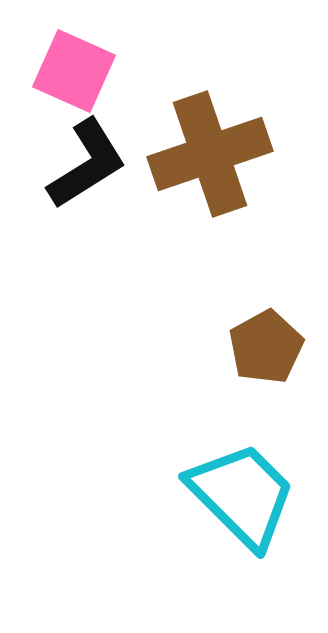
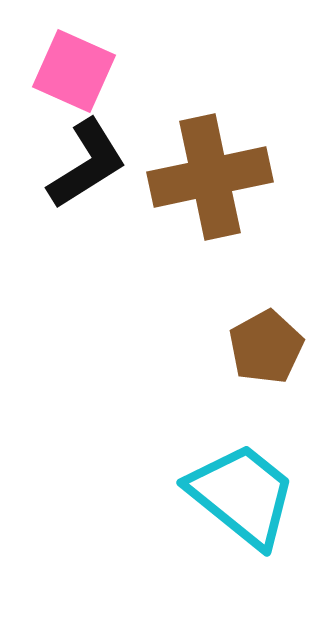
brown cross: moved 23 px down; rotated 7 degrees clockwise
cyan trapezoid: rotated 6 degrees counterclockwise
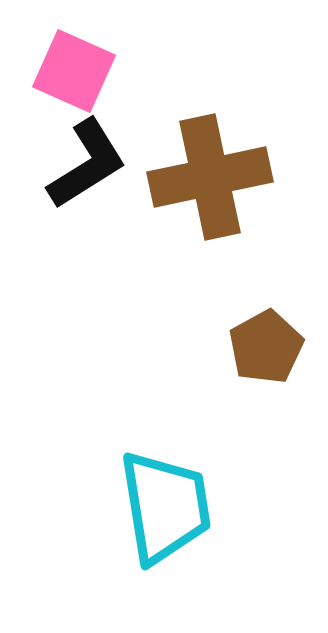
cyan trapezoid: moved 77 px left, 12 px down; rotated 42 degrees clockwise
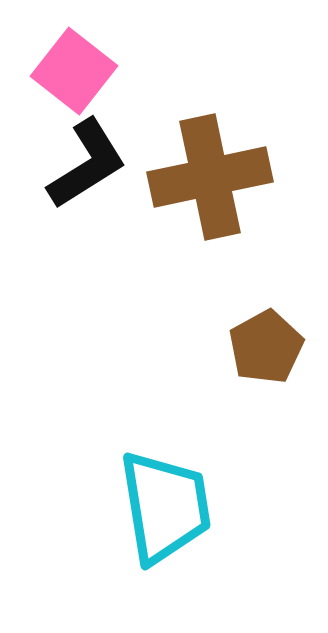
pink square: rotated 14 degrees clockwise
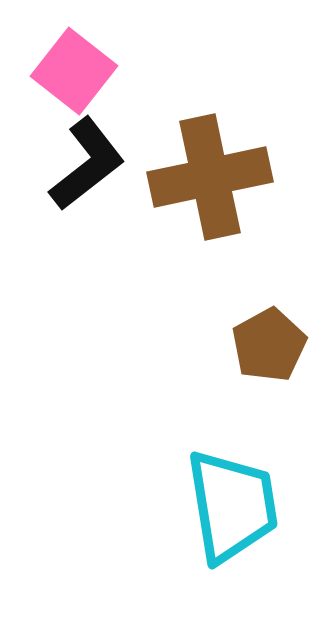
black L-shape: rotated 6 degrees counterclockwise
brown pentagon: moved 3 px right, 2 px up
cyan trapezoid: moved 67 px right, 1 px up
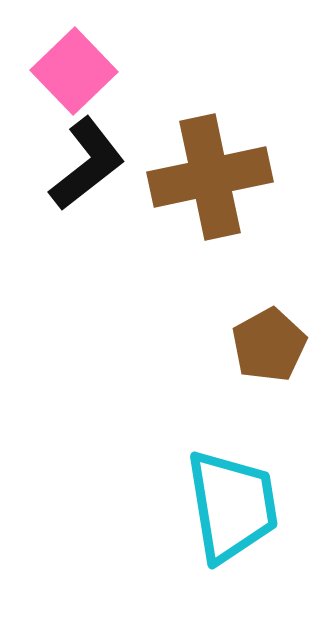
pink square: rotated 8 degrees clockwise
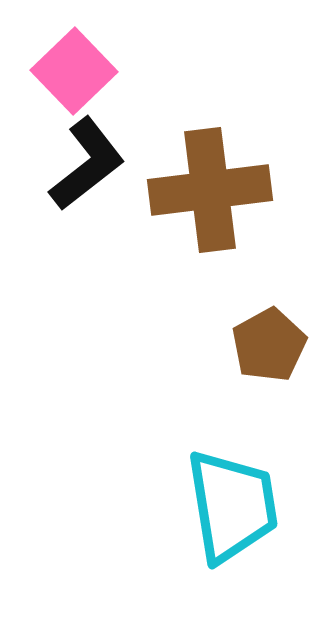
brown cross: moved 13 px down; rotated 5 degrees clockwise
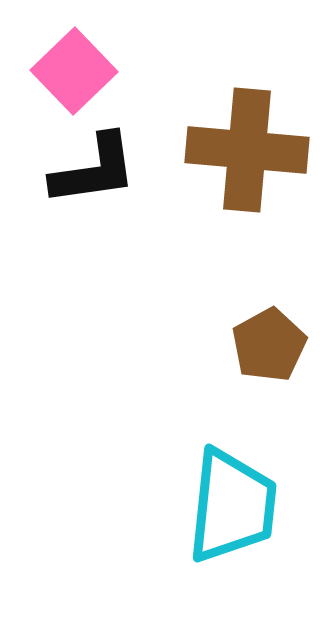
black L-shape: moved 7 px right, 6 px down; rotated 30 degrees clockwise
brown cross: moved 37 px right, 40 px up; rotated 12 degrees clockwise
cyan trapezoid: rotated 15 degrees clockwise
